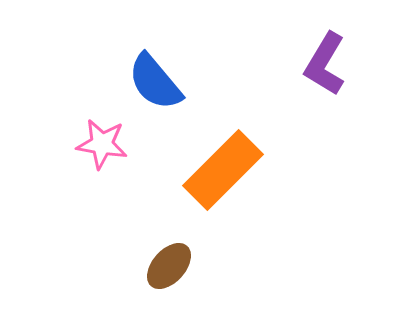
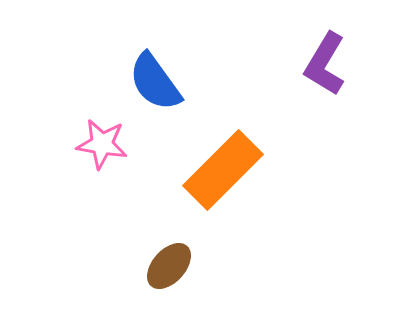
blue semicircle: rotated 4 degrees clockwise
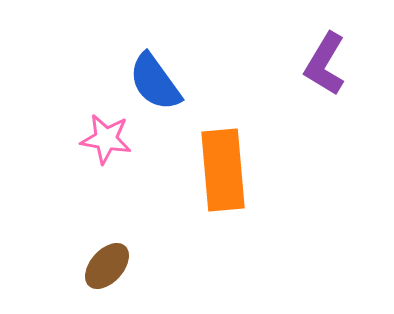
pink star: moved 4 px right, 5 px up
orange rectangle: rotated 50 degrees counterclockwise
brown ellipse: moved 62 px left
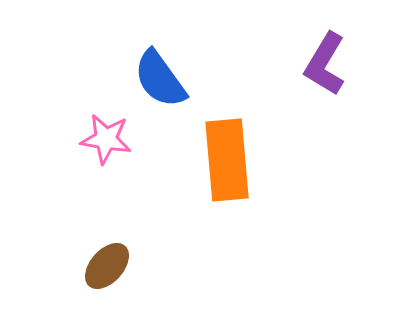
blue semicircle: moved 5 px right, 3 px up
orange rectangle: moved 4 px right, 10 px up
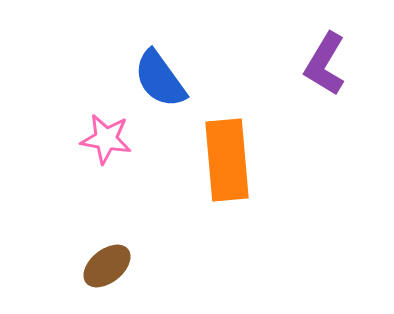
brown ellipse: rotated 9 degrees clockwise
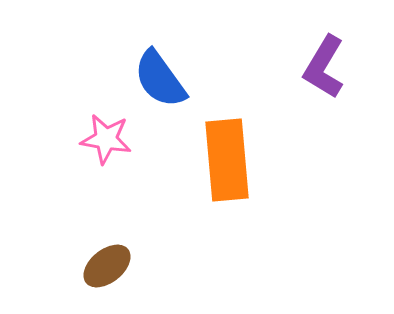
purple L-shape: moved 1 px left, 3 px down
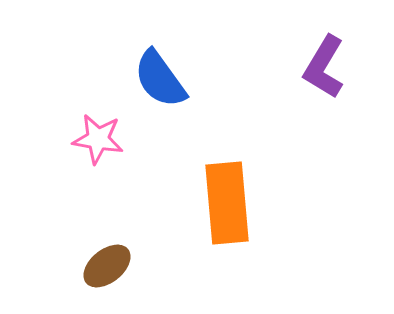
pink star: moved 8 px left
orange rectangle: moved 43 px down
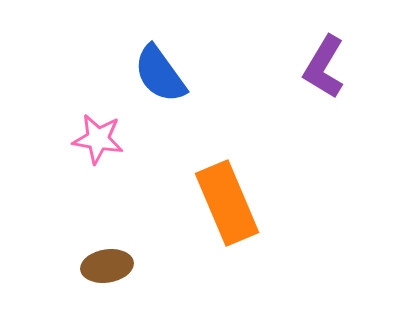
blue semicircle: moved 5 px up
orange rectangle: rotated 18 degrees counterclockwise
brown ellipse: rotated 30 degrees clockwise
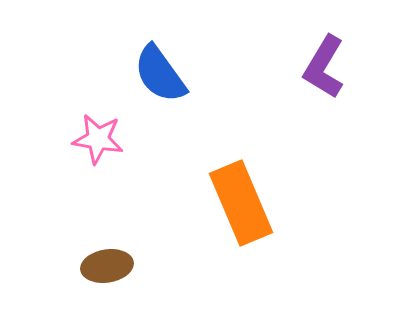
orange rectangle: moved 14 px right
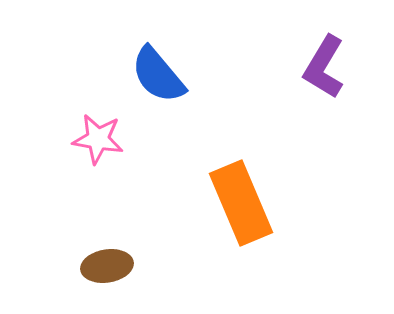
blue semicircle: moved 2 px left, 1 px down; rotated 4 degrees counterclockwise
